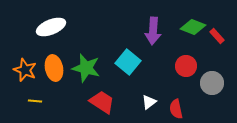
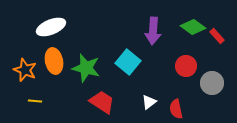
green diamond: rotated 15 degrees clockwise
orange ellipse: moved 7 px up
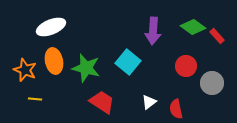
yellow line: moved 2 px up
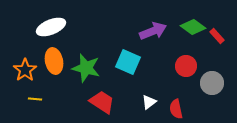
purple arrow: rotated 116 degrees counterclockwise
cyan square: rotated 15 degrees counterclockwise
orange star: rotated 15 degrees clockwise
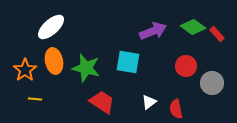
white ellipse: rotated 20 degrees counterclockwise
red rectangle: moved 2 px up
cyan square: rotated 15 degrees counterclockwise
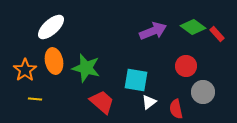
cyan square: moved 8 px right, 18 px down
gray circle: moved 9 px left, 9 px down
red trapezoid: rotated 8 degrees clockwise
